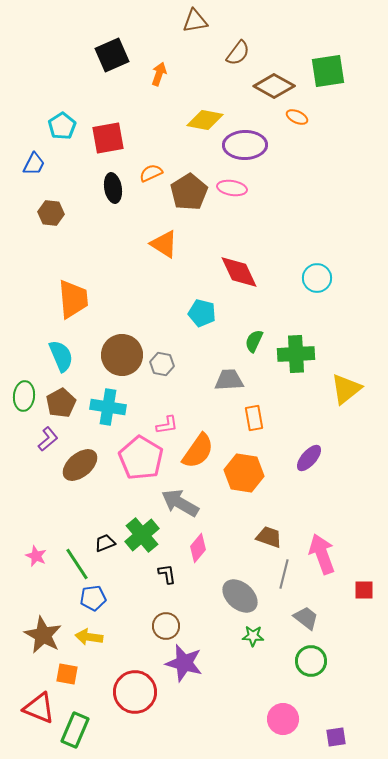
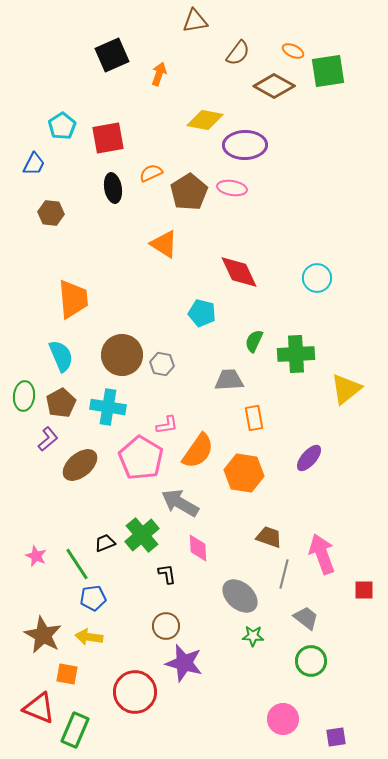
orange ellipse at (297, 117): moved 4 px left, 66 px up
pink diamond at (198, 548): rotated 44 degrees counterclockwise
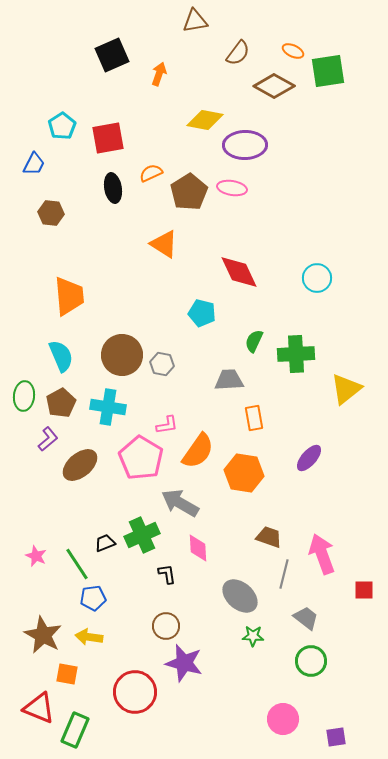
orange trapezoid at (73, 299): moved 4 px left, 3 px up
green cross at (142, 535): rotated 16 degrees clockwise
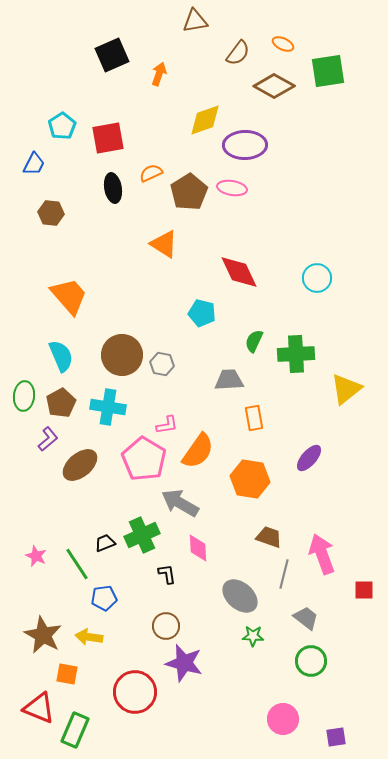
orange ellipse at (293, 51): moved 10 px left, 7 px up
yellow diamond at (205, 120): rotated 30 degrees counterclockwise
orange trapezoid at (69, 296): rotated 36 degrees counterclockwise
pink pentagon at (141, 458): moved 3 px right, 1 px down
orange hexagon at (244, 473): moved 6 px right, 6 px down
blue pentagon at (93, 598): moved 11 px right
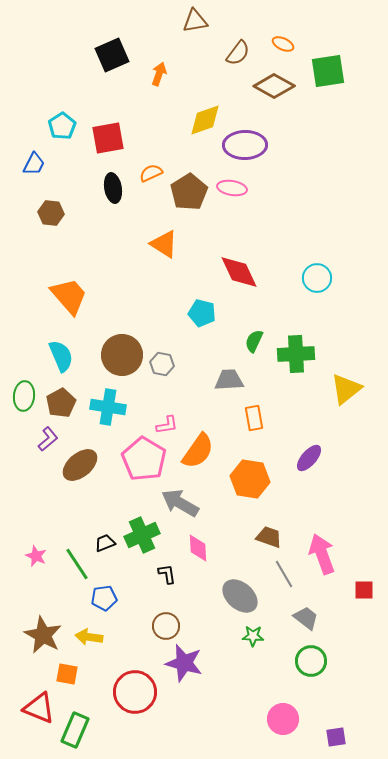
gray line at (284, 574): rotated 44 degrees counterclockwise
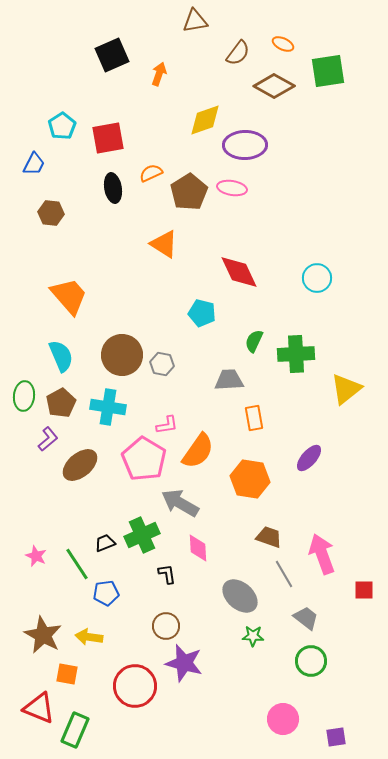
blue pentagon at (104, 598): moved 2 px right, 5 px up
red circle at (135, 692): moved 6 px up
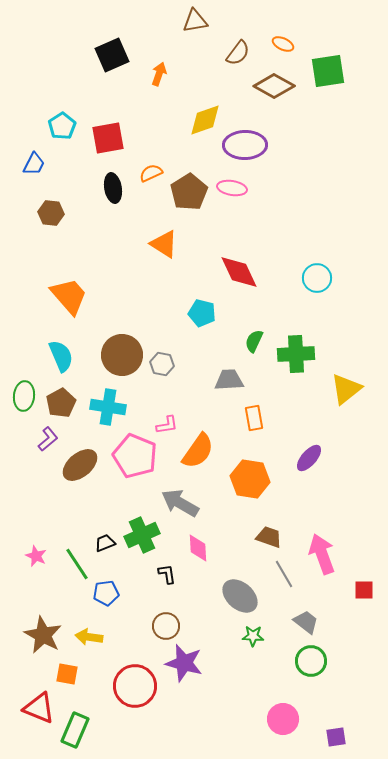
pink pentagon at (144, 459): moved 9 px left, 3 px up; rotated 9 degrees counterclockwise
gray trapezoid at (306, 618): moved 4 px down
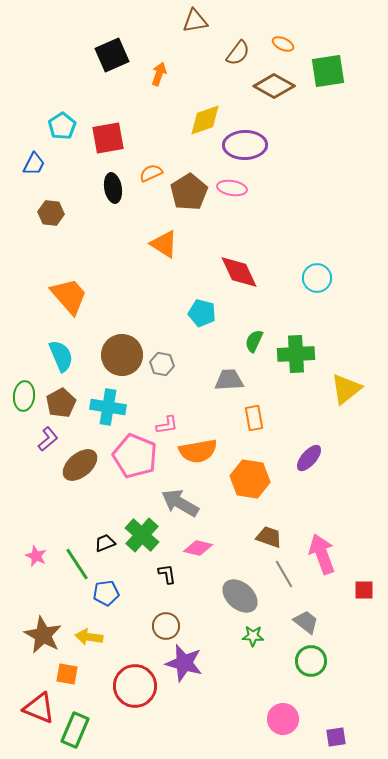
orange semicircle at (198, 451): rotated 45 degrees clockwise
green cross at (142, 535): rotated 24 degrees counterclockwise
pink diamond at (198, 548): rotated 72 degrees counterclockwise
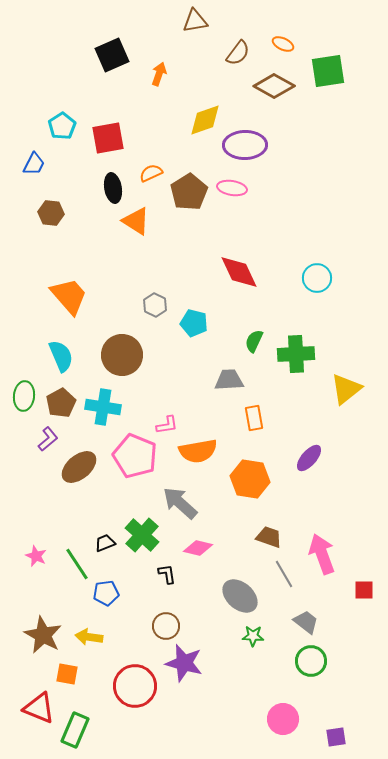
orange triangle at (164, 244): moved 28 px left, 23 px up
cyan pentagon at (202, 313): moved 8 px left, 10 px down
gray hexagon at (162, 364): moved 7 px left, 59 px up; rotated 15 degrees clockwise
cyan cross at (108, 407): moved 5 px left
brown ellipse at (80, 465): moved 1 px left, 2 px down
gray arrow at (180, 503): rotated 12 degrees clockwise
